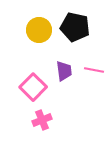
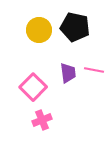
purple trapezoid: moved 4 px right, 2 px down
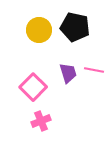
purple trapezoid: rotated 10 degrees counterclockwise
pink cross: moved 1 px left, 1 px down
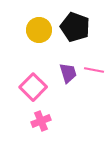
black pentagon: rotated 8 degrees clockwise
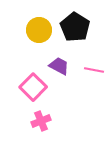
black pentagon: rotated 12 degrees clockwise
purple trapezoid: moved 9 px left, 7 px up; rotated 45 degrees counterclockwise
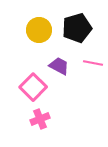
black pentagon: moved 2 px right, 1 px down; rotated 24 degrees clockwise
pink line: moved 1 px left, 7 px up
pink cross: moved 1 px left, 2 px up
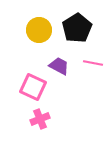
black pentagon: rotated 16 degrees counterclockwise
pink square: rotated 20 degrees counterclockwise
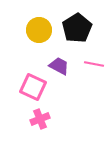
pink line: moved 1 px right, 1 px down
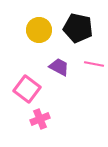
black pentagon: moved 1 px right; rotated 28 degrees counterclockwise
purple trapezoid: moved 1 px down
pink square: moved 6 px left, 2 px down; rotated 12 degrees clockwise
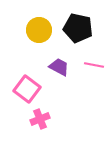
pink line: moved 1 px down
